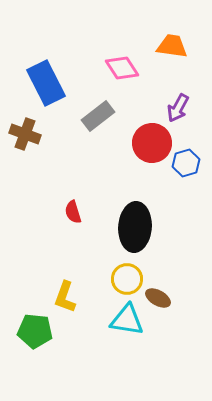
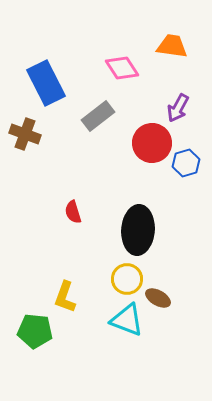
black ellipse: moved 3 px right, 3 px down
cyan triangle: rotated 12 degrees clockwise
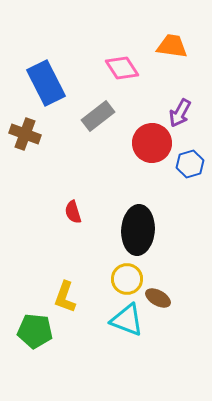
purple arrow: moved 2 px right, 5 px down
blue hexagon: moved 4 px right, 1 px down
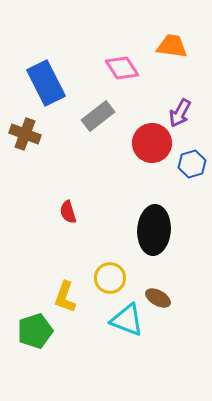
blue hexagon: moved 2 px right
red semicircle: moved 5 px left
black ellipse: moved 16 px right
yellow circle: moved 17 px left, 1 px up
green pentagon: rotated 24 degrees counterclockwise
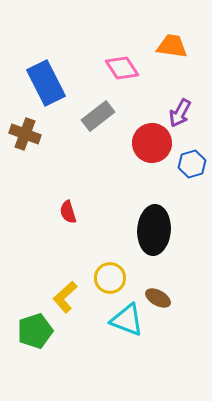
yellow L-shape: rotated 28 degrees clockwise
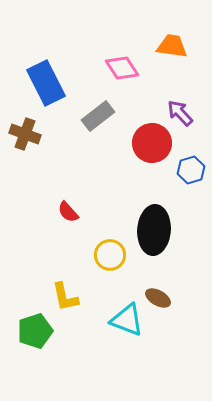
purple arrow: rotated 108 degrees clockwise
blue hexagon: moved 1 px left, 6 px down
red semicircle: rotated 25 degrees counterclockwise
yellow circle: moved 23 px up
yellow L-shape: rotated 60 degrees counterclockwise
